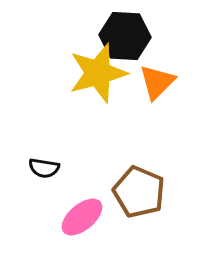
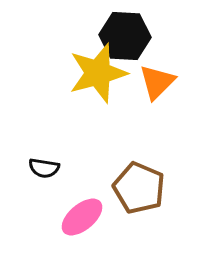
brown pentagon: moved 4 px up
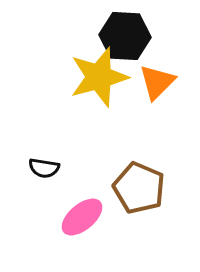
yellow star: moved 1 px right, 4 px down
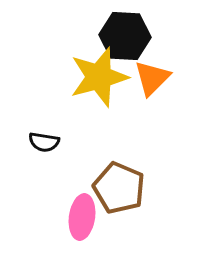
orange triangle: moved 5 px left, 4 px up
black semicircle: moved 26 px up
brown pentagon: moved 20 px left
pink ellipse: rotated 42 degrees counterclockwise
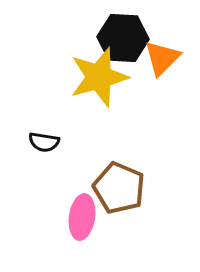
black hexagon: moved 2 px left, 2 px down
orange triangle: moved 10 px right, 20 px up
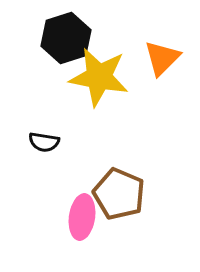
black hexagon: moved 57 px left; rotated 21 degrees counterclockwise
yellow star: rotated 26 degrees clockwise
brown pentagon: moved 6 px down
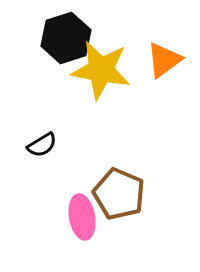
orange triangle: moved 2 px right, 2 px down; rotated 9 degrees clockwise
yellow star: moved 2 px right, 7 px up
black semicircle: moved 2 px left, 3 px down; rotated 40 degrees counterclockwise
pink ellipse: rotated 18 degrees counterclockwise
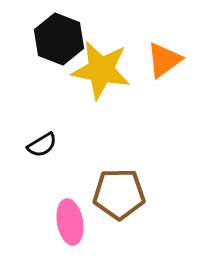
black hexagon: moved 7 px left, 1 px down; rotated 21 degrees counterclockwise
brown pentagon: rotated 24 degrees counterclockwise
pink ellipse: moved 12 px left, 5 px down
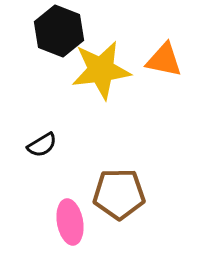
black hexagon: moved 8 px up
orange triangle: rotated 48 degrees clockwise
yellow star: rotated 18 degrees counterclockwise
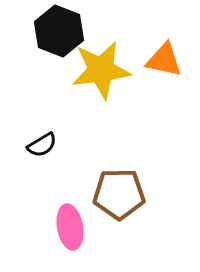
pink ellipse: moved 5 px down
